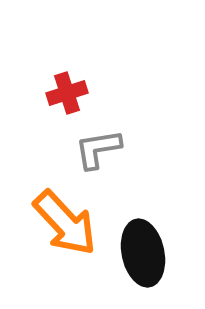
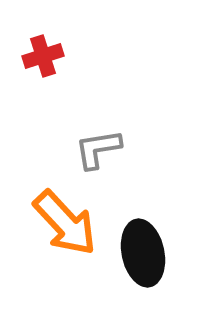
red cross: moved 24 px left, 37 px up
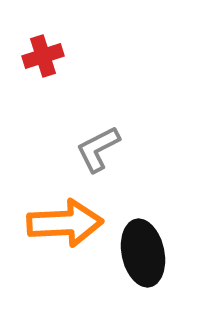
gray L-shape: rotated 18 degrees counterclockwise
orange arrow: rotated 50 degrees counterclockwise
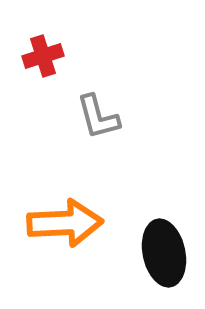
gray L-shape: moved 32 px up; rotated 78 degrees counterclockwise
black ellipse: moved 21 px right
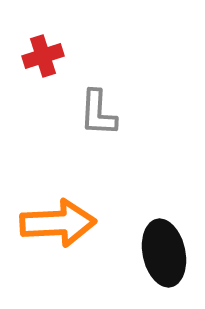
gray L-shape: moved 4 px up; rotated 18 degrees clockwise
orange arrow: moved 7 px left
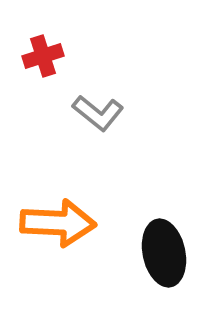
gray L-shape: rotated 54 degrees counterclockwise
orange arrow: rotated 6 degrees clockwise
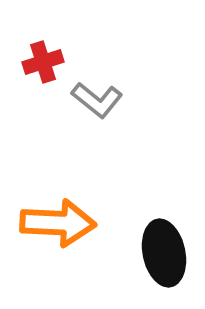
red cross: moved 6 px down
gray L-shape: moved 1 px left, 13 px up
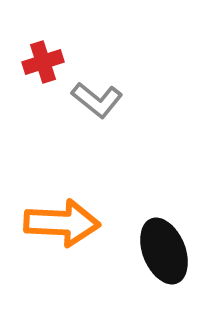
orange arrow: moved 4 px right
black ellipse: moved 2 px up; rotated 10 degrees counterclockwise
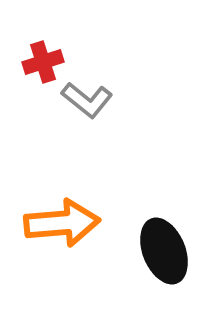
gray L-shape: moved 10 px left
orange arrow: rotated 8 degrees counterclockwise
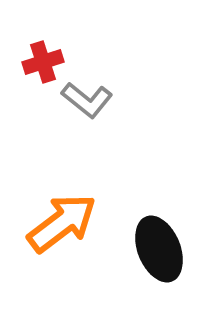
orange arrow: rotated 32 degrees counterclockwise
black ellipse: moved 5 px left, 2 px up
